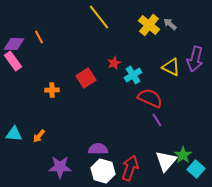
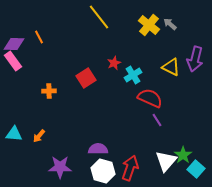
orange cross: moved 3 px left, 1 px down
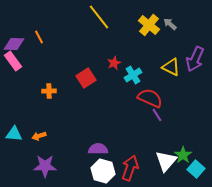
purple arrow: rotated 10 degrees clockwise
purple line: moved 5 px up
orange arrow: rotated 32 degrees clockwise
purple star: moved 15 px left, 1 px up
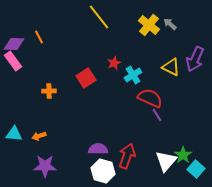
red arrow: moved 3 px left, 12 px up
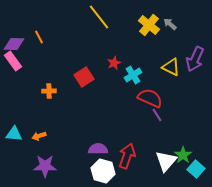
red square: moved 2 px left, 1 px up
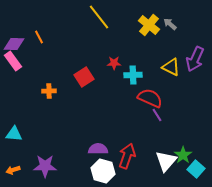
red star: rotated 24 degrees clockwise
cyan cross: rotated 30 degrees clockwise
orange arrow: moved 26 px left, 34 px down
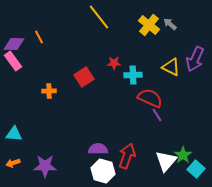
orange arrow: moved 7 px up
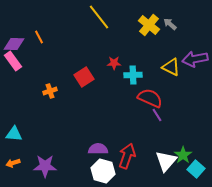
purple arrow: rotated 55 degrees clockwise
orange cross: moved 1 px right; rotated 16 degrees counterclockwise
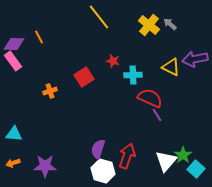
red star: moved 1 px left, 2 px up; rotated 16 degrees clockwise
purple semicircle: rotated 72 degrees counterclockwise
